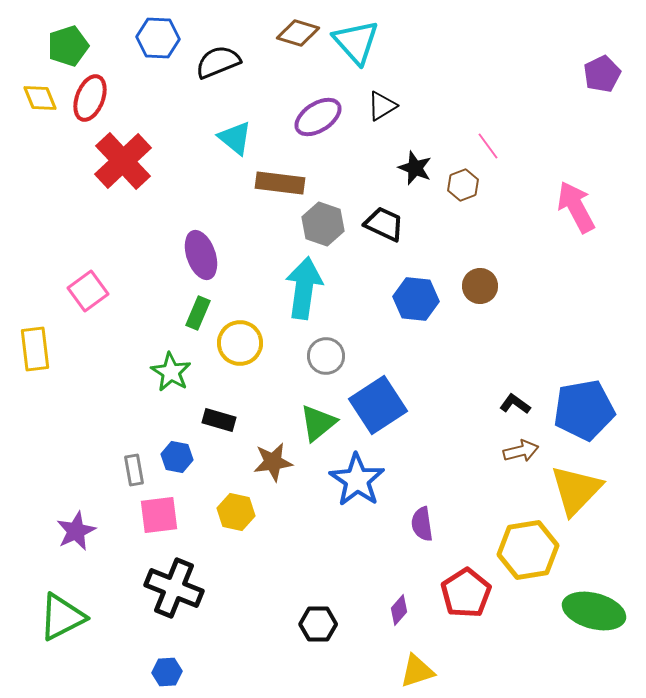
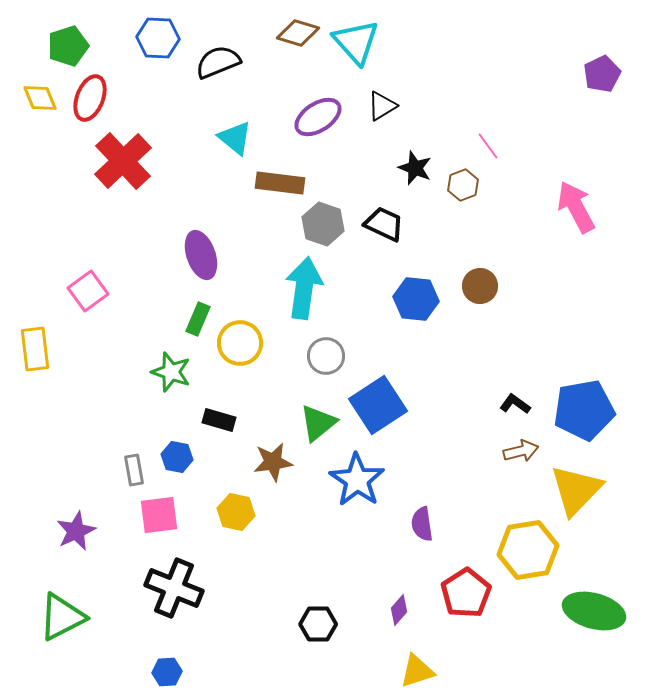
green rectangle at (198, 313): moved 6 px down
green star at (171, 372): rotated 12 degrees counterclockwise
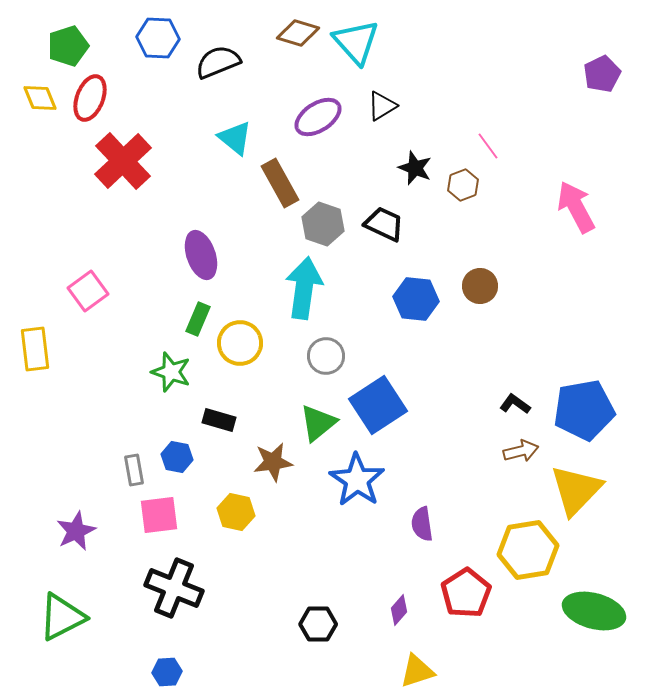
brown rectangle at (280, 183): rotated 54 degrees clockwise
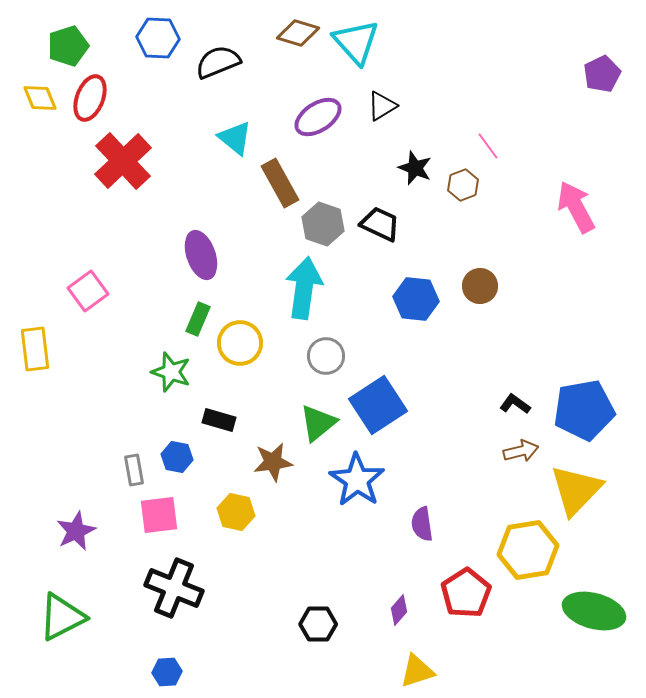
black trapezoid at (384, 224): moved 4 px left
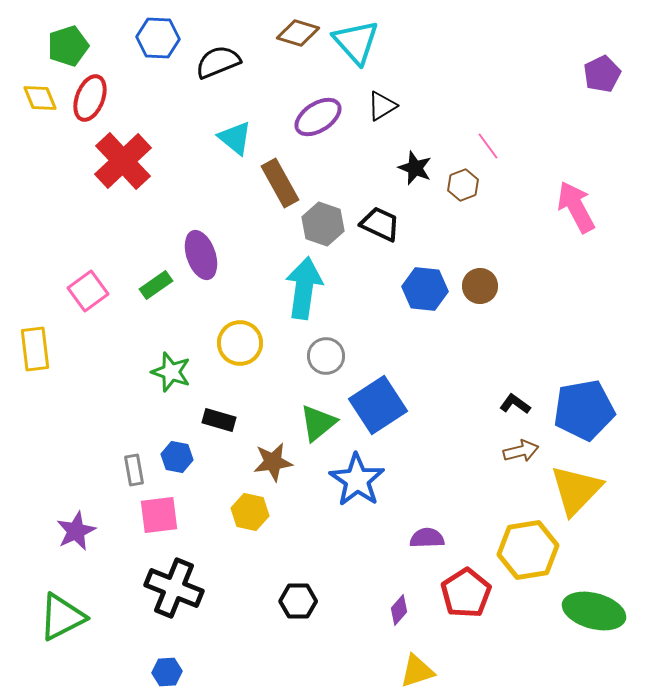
blue hexagon at (416, 299): moved 9 px right, 10 px up
green rectangle at (198, 319): moved 42 px left, 34 px up; rotated 32 degrees clockwise
yellow hexagon at (236, 512): moved 14 px right
purple semicircle at (422, 524): moved 5 px right, 14 px down; rotated 96 degrees clockwise
black hexagon at (318, 624): moved 20 px left, 23 px up
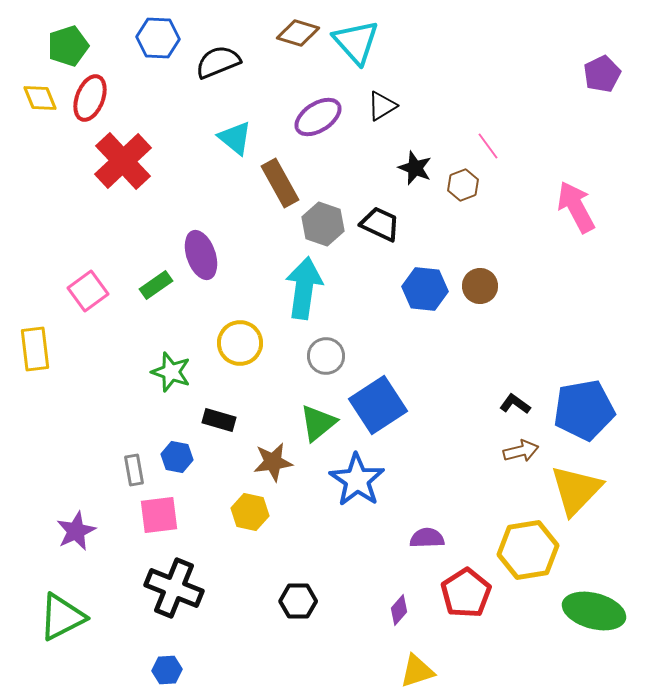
blue hexagon at (167, 672): moved 2 px up
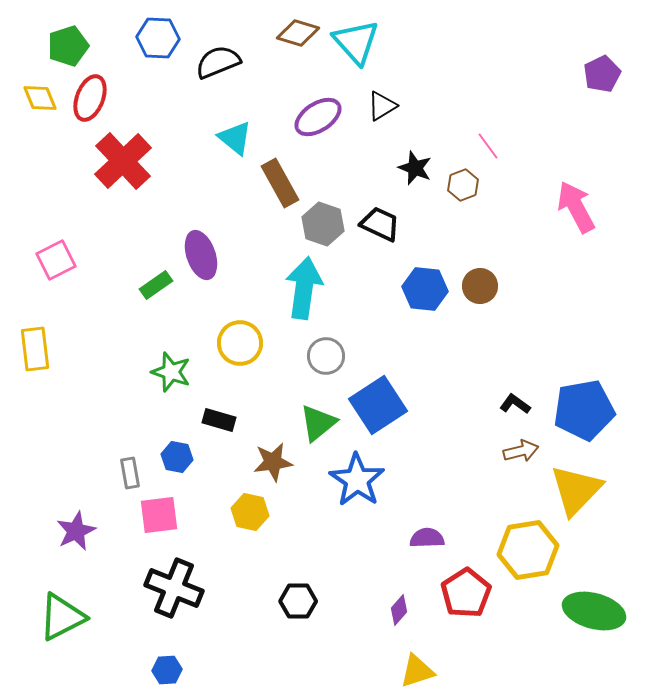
pink square at (88, 291): moved 32 px left, 31 px up; rotated 9 degrees clockwise
gray rectangle at (134, 470): moved 4 px left, 3 px down
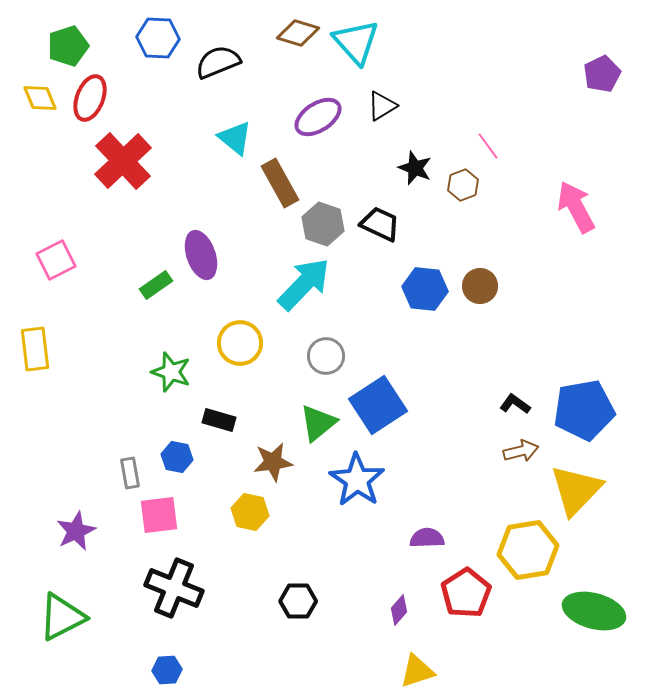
cyan arrow at (304, 288): moved 4 px up; rotated 36 degrees clockwise
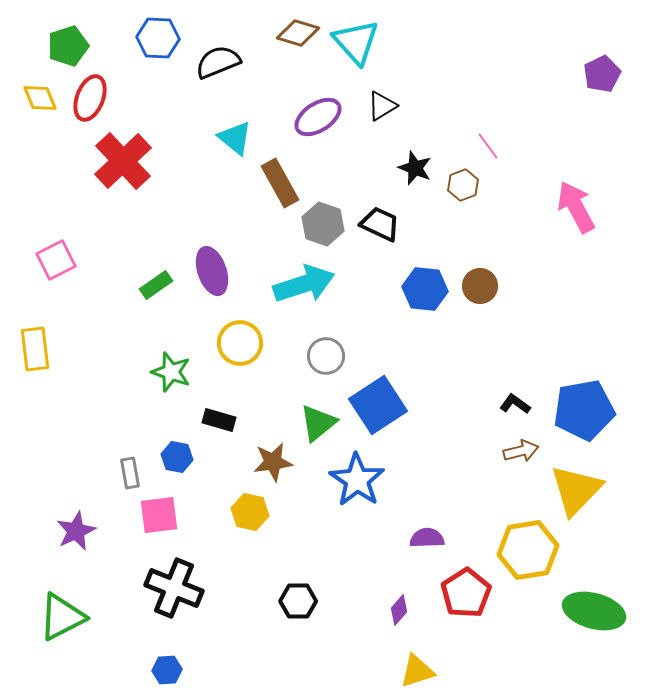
purple ellipse at (201, 255): moved 11 px right, 16 px down
cyan arrow at (304, 284): rotated 28 degrees clockwise
